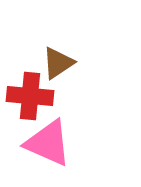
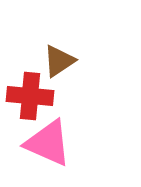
brown triangle: moved 1 px right, 2 px up
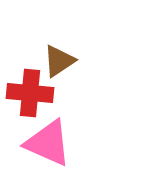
red cross: moved 3 px up
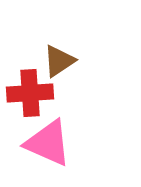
red cross: rotated 9 degrees counterclockwise
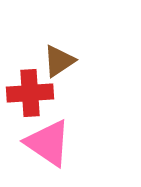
pink triangle: rotated 10 degrees clockwise
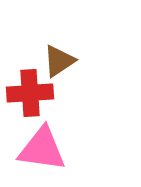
pink triangle: moved 6 px left, 6 px down; rotated 26 degrees counterclockwise
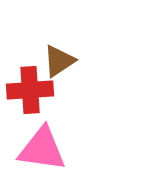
red cross: moved 3 px up
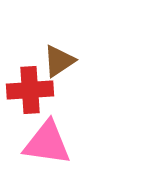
pink triangle: moved 5 px right, 6 px up
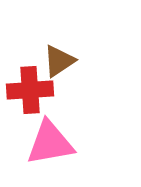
pink triangle: moved 3 px right; rotated 18 degrees counterclockwise
